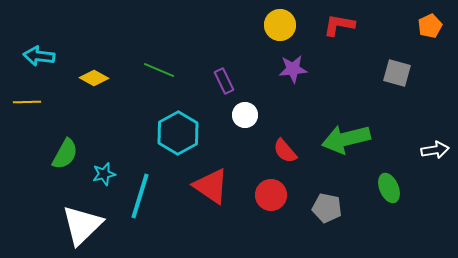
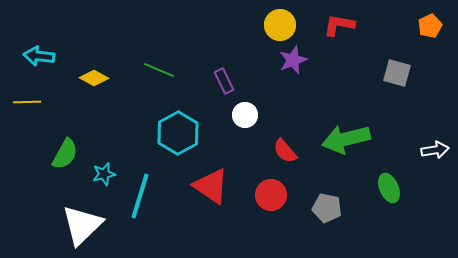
purple star: moved 9 px up; rotated 16 degrees counterclockwise
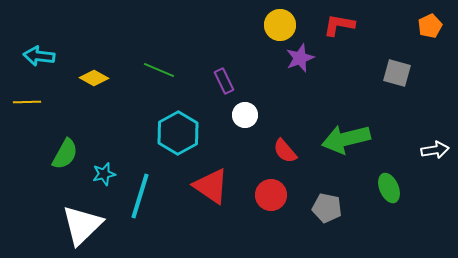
purple star: moved 7 px right, 2 px up
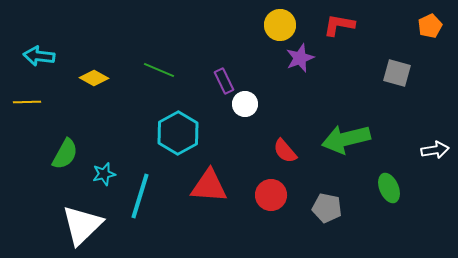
white circle: moved 11 px up
red triangle: moved 2 px left; rotated 30 degrees counterclockwise
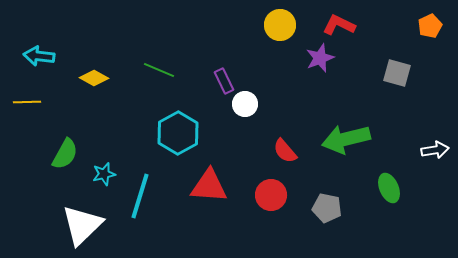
red L-shape: rotated 16 degrees clockwise
purple star: moved 20 px right
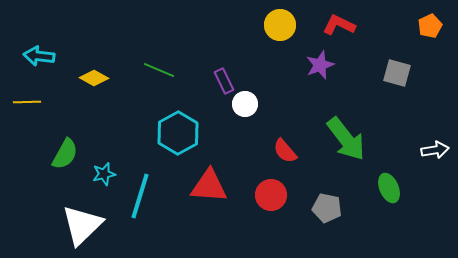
purple star: moved 7 px down
green arrow: rotated 114 degrees counterclockwise
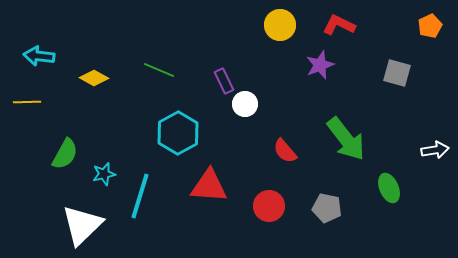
red circle: moved 2 px left, 11 px down
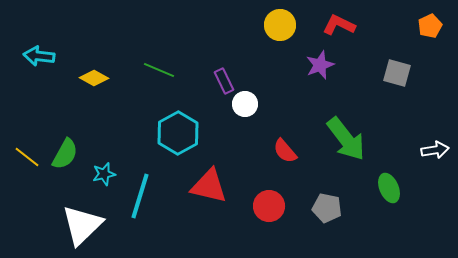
yellow line: moved 55 px down; rotated 40 degrees clockwise
red triangle: rotated 9 degrees clockwise
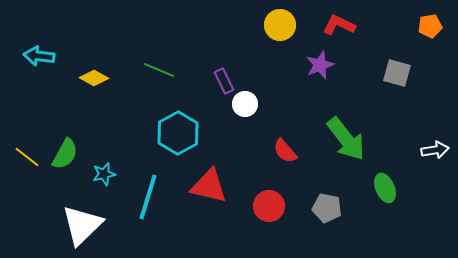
orange pentagon: rotated 15 degrees clockwise
green ellipse: moved 4 px left
cyan line: moved 8 px right, 1 px down
